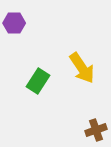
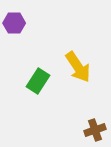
yellow arrow: moved 4 px left, 1 px up
brown cross: moved 1 px left
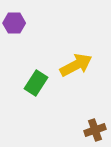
yellow arrow: moved 2 px left, 2 px up; rotated 84 degrees counterclockwise
green rectangle: moved 2 px left, 2 px down
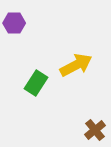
brown cross: rotated 20 degrees counterclockwise
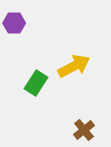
yellow arrow: moved 2 px left, 1 px down
brown cross: moved 11 px left
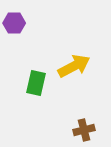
green rectangle: rotated 20 degrees counterclockwise
brown cross: rotated 25 degrees clockwise
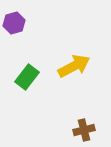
purple hexagon: rotated 15 degrees counterclockwise
green rectangle: moved 9 px left, 6 px up; rotated 25 degrees clockwise
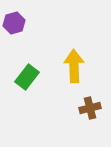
yellow arrow: rotated 64 degrees counterclockwise
brown cross: moved 6 px right, 22 px up
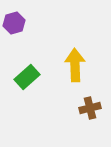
yellow arrow: moved 1 px right, 1 px up
green rectangle: rotated 10 degrees clockwise
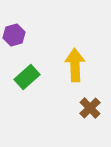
purple hexagon: moved 12 px down
brown cross: rotated 30 degrees counterclockwise
